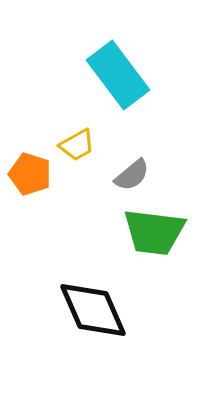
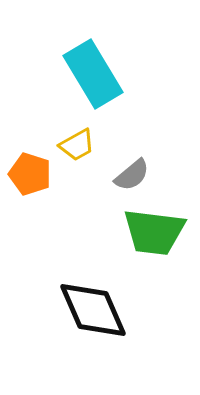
cyan rectangle: moved 25 px left, 1 px up; rotated 6 degrees clockwise
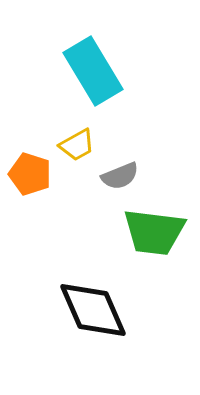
cyan rectangle: moved 3 px up
gray semicircle: moved 12 px left, 1 px down; rotated 18 degrees clockwise
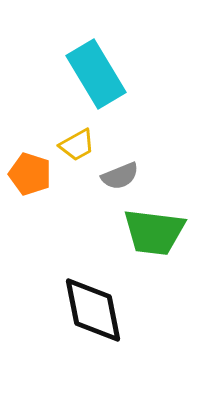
cyan rectangle: moved 3 px right, 3 px down
black diamond: rotated 12 degrees clockwise
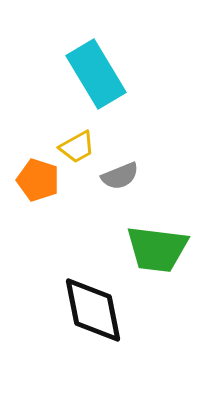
yellow trapezoid: moved 2 px down
orange pentagon: moved 8 px right, 6 px down
green trapezoid: moved 3 px right, 17 px down
